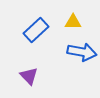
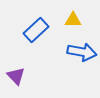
yellow triangle: moved 2 px up
purple triangle: moved 13 px left
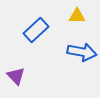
yellow triangle: moved 4 px right, 4 px up
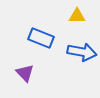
blue rectangle: moved 5 px right, 8 px down; rotated 65 degrees clockwise
purple triangle: moved 9 px right, 3 px up
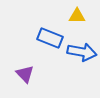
blue rectangle: moved 9 px right
purple triangle: moved 1 px down
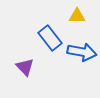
blue rectangle: rotated 30 degrees clockwise
purple triangle: moved 7 px up
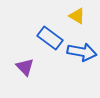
yellow triangle: rotated 30 degrees clockwise
blue rectangle: rotated 15 degrees counterclockwise
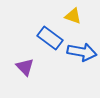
yellow triangle: moved 4 px left; rotated 12 degrees counterclockwise
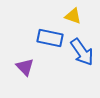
blue rectangle: rotated 25 degrees counterclockwise
blue arrow: rotated 44 degrees clockwise
